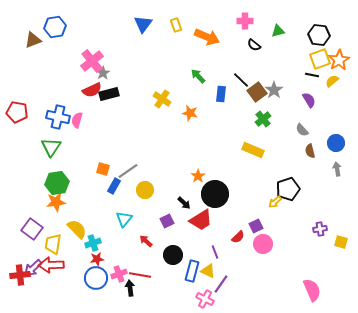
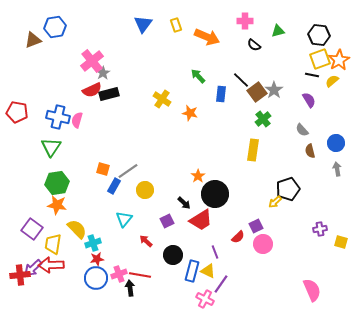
yellow rectangle at (253, 150): rotated 75 degrees clockwise
orange star at (56, 202): moved 1 px right, 3 px down; rotated 18 degrees clockwise
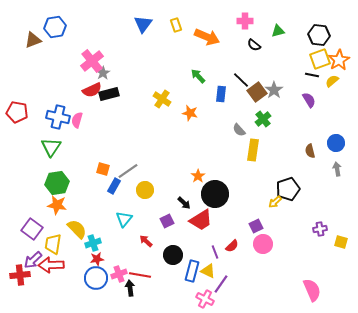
gray semicircle at (302, 130): moved 63 px left
red semicircle at (238, 237): moved 6 px left, 9 px down
purple arrow at (33, 268): moved 8 px up
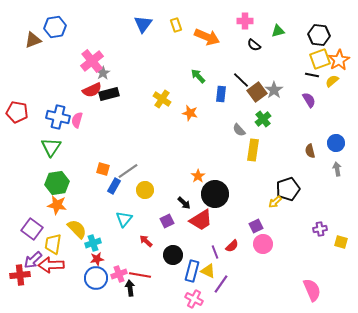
pink cross at (205, 299): moved 11 px left
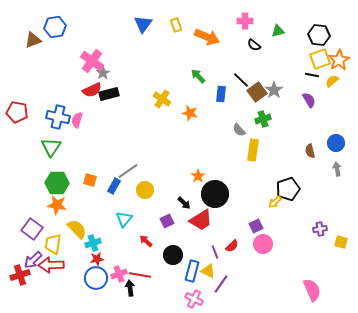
pink cross at (92, 61): rotated 15 degrees counterclockwise
green cross at (263, 119): rotated 21 degrees clockwise
orange square at (103, 169): moved 13 px left, 11 px down
green hexagon at (57, 183): rotated 10 degrees clockwise
red cross at (20, 275): rotated 12 degrees counterclockwise
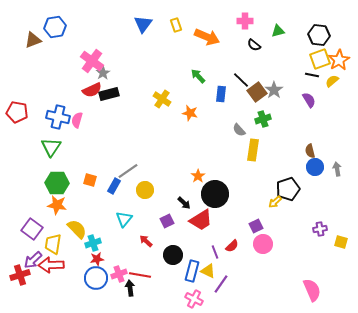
blue circle at (336, 143): moved 21 px left, 24 px down
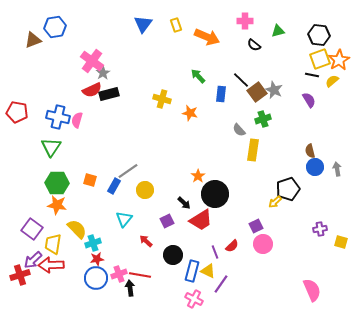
gray star at (274, 90): rotated 12 degrees counterclockwise
yellow cross at (162, 99): rotated 18 degrees counterclockwise
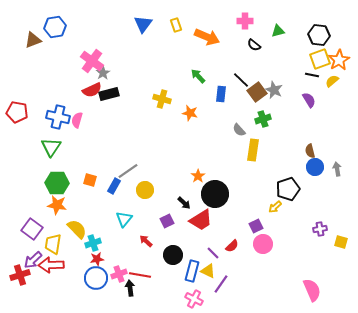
yellow arrow at (275, 202): moved 5 px down
purple line at (215, 252): moved 2 px left, 1 px down; rotated 24 degrees counterclockwise
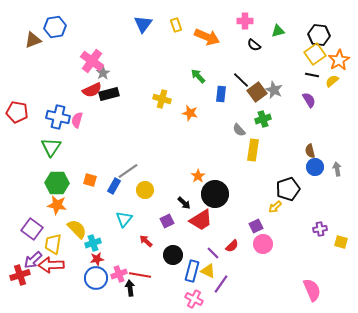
yellow square at (320, 59): moved 5 px left, 5 px up; rotated 15 degrees counterclockwise
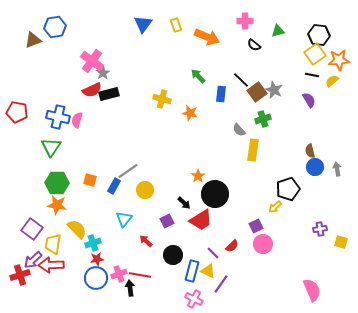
orange star at (339, 60): rotated 25 degrees clockwise
